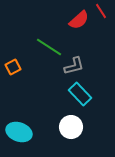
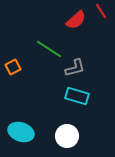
red semicircle: moved 3 px left
green line: moved 2 px down
gray L-shape: moved 1 px right, 2 px down
cyan rectangle: moved 3 px left, 2 px down; rotated 30 degrees counterclockwise
white circle: moved 4 px left, 9 px down
cyan ellipse: moved 2 px right
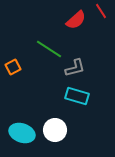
cyan ellipse: moved 1 px right, 1 px down
white circle: moved 12 px left, 6 px up
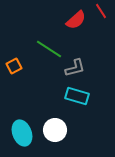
orange square: moved 1 px right, 1 px up
cyan ellipse: rotated 50 degrees clockwise
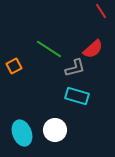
red semicircle: moved 17 px right, 29 px down
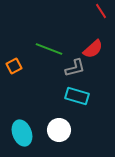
green line: rotated 12 degrees counterclockwise
white circle: moved 4 px right
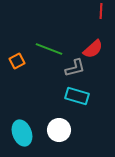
red line: rotated 35 degrees clockwise
orange square: moved 3 px right, 5 px up
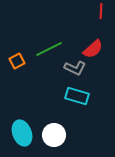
green line: rotated 48 degrees counterclockwise
gray L-shape: rotated 40 degrees clockwise
white circle: moved 5 px left, 5 px down
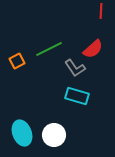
gray L-shape: rotated 30 degrees clockwise
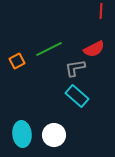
red semicircle: moved 1 px right; rotated 15 degrees clockwise
gray L-shape: rotated 115 degrees clockwise
cyan rectangle: rotated 25 degrees clockwise
cyan ellipse: moved 1 px down; rotated 15 degrees clockwise
